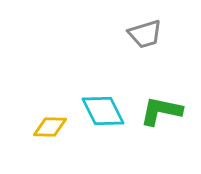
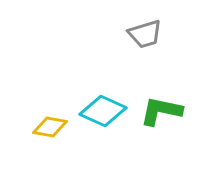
cyan diamond: rotated 39 degrees counterclockwise
yellow diamond: rotated 8 degrees clockwise
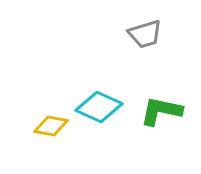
cyan diamond: moved 4 px left, 4 px up
yellow diamond: moved 1 px right, 1 px up
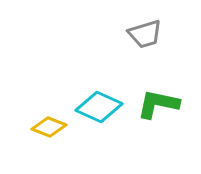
green L-shape: moved 3 px left, 7 px up
yellow diamond: moved 2 px left, 1 px down; rotated 12 degrees clockwise
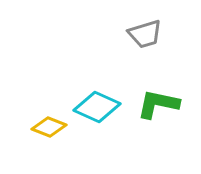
cyan diamond: moved 2 px left
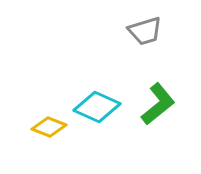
gray trapezoid: moved 3 px up
green L-shape: rotated 129 degrees clockwise
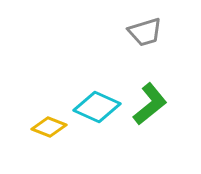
gray trapezoid: moved 1 px down
green L-shape: moved 8 px left
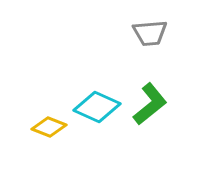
gray trapezoid: moved 5 px right, 1 px down; rotated 12 degrees clockwise
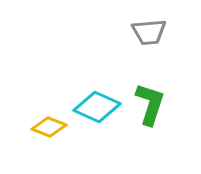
gray trapezoid: moved 1 px left, 1 px up
green L-shape: rotated 33 degrees counterclockwise
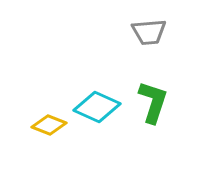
green L-shape: moved 3 px right, 2 px up
yellow diamond: moved 2 px up
